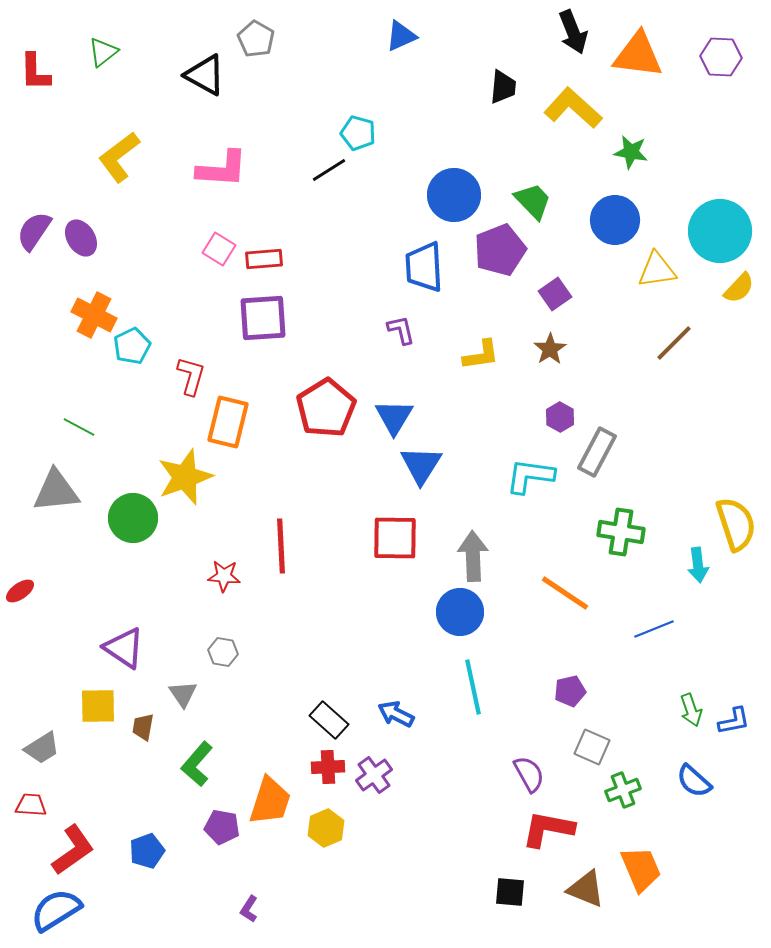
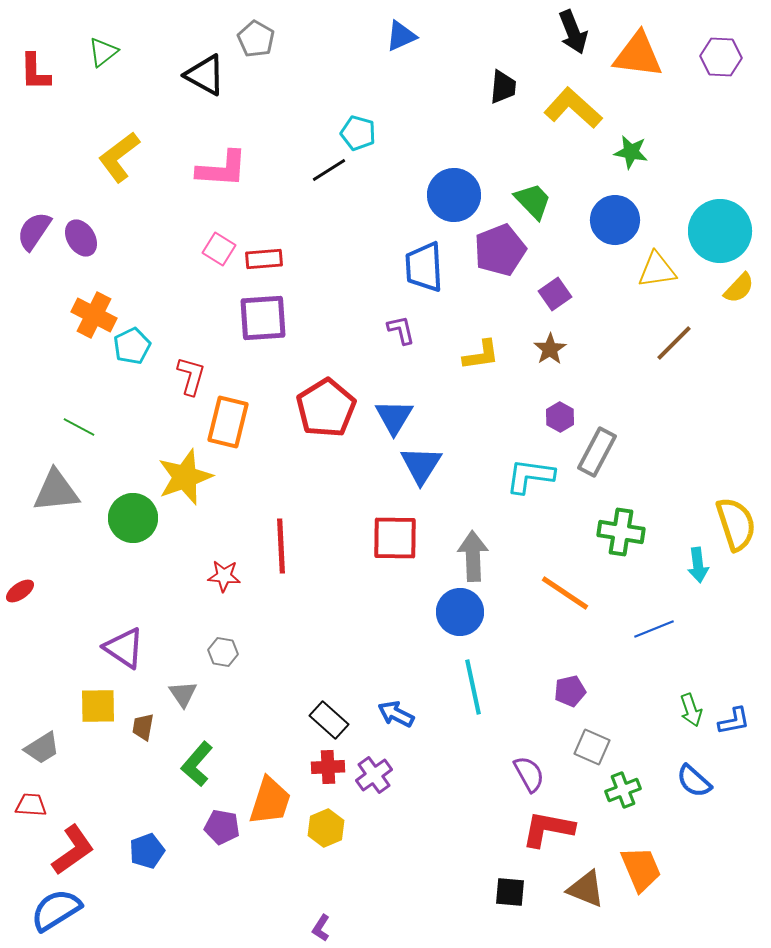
purple L-shape at (249, 909): moved 72 px right, 19 px down
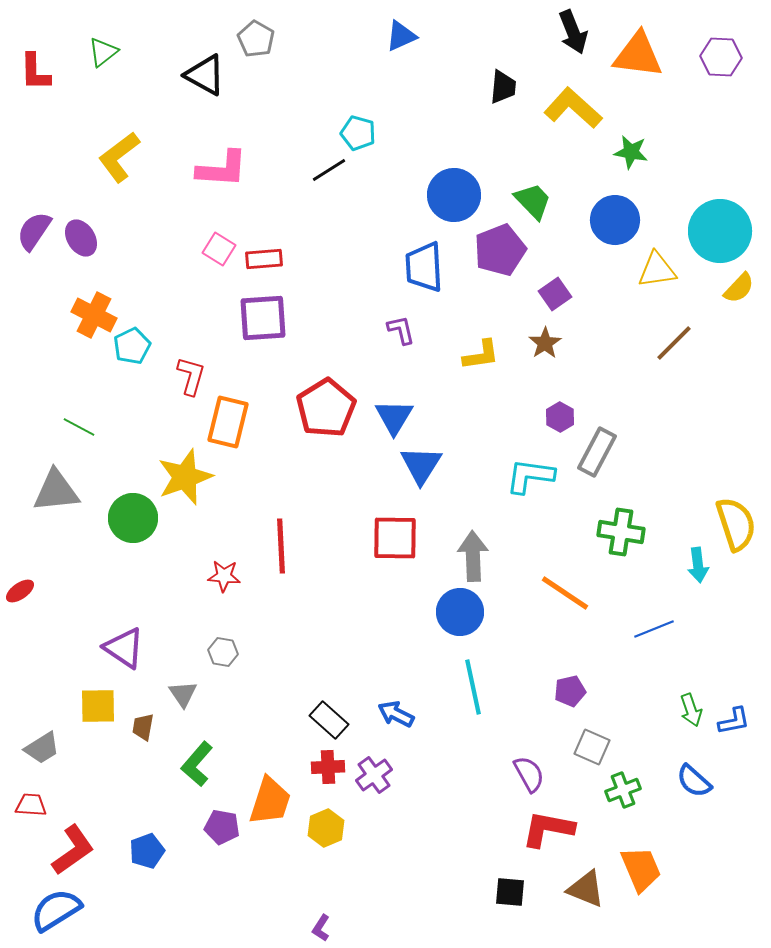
brown star at (550, 349): moved 5 px left, 6 px up
